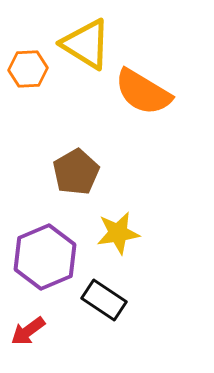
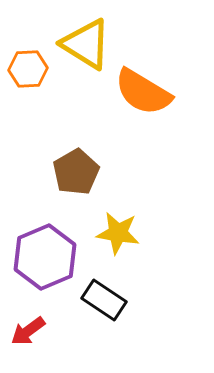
yellow star: rotated 18 degrees clockwise
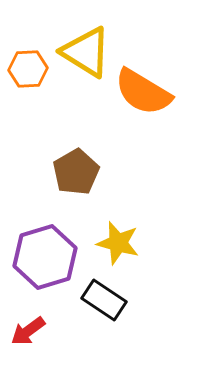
yellow triangle: moved 8 px down
yellow star: moved 10 px down; rotated 6 degrees clockwise
purple hexagon: rotated 6 degrees clockwise
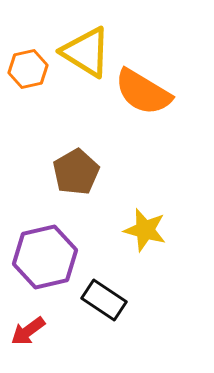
orange hexagon: rotated 9 degrees counterclockwise
yellow star: moved 27 px right, 13 px up
purple hexagon: rotated 4 degrees clockwise
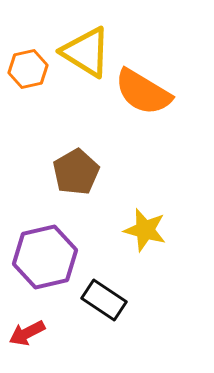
red arrow: moved 1 px left, 2 px down; rotated 9 degrees clockwise
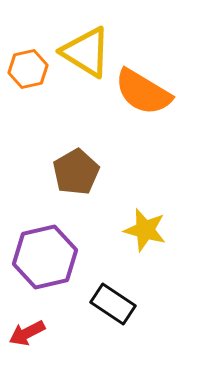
black rectangle: moved 9 px right, 4 px down
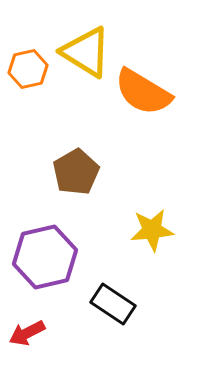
yellow star: moved 7 px right; rotated 21 degrees counterclockwise
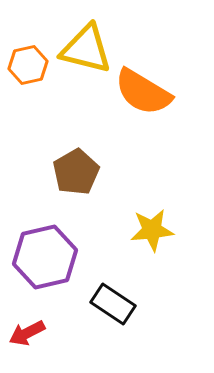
yellow triangle: moved 3 px up; rotated 18 degrees counterclockwise
orange hexagon: moved 4 px up
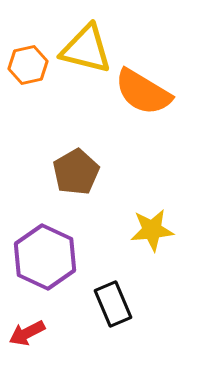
purple hexagon: rotated 22 degrees counterclockwise
black rectangle: rotated 33 degrees clockwise
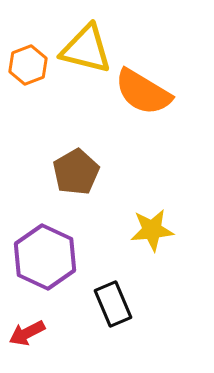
orange hexagon: rotated 9 degrees counterclockwise
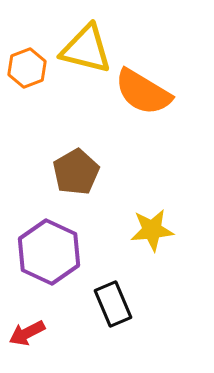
orange hexagon: moved 1 px left, 3 px down
purple hexagon: moved 4 px right, 5 px up
